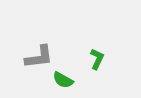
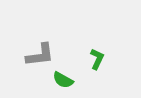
gray L-shape: moved 1 px right, 2 px up
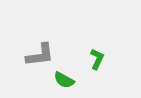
green semicircle: moved 1 px right
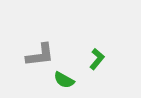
green L-shape: rotated 15 degrees clockwise
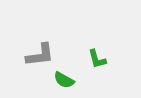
green L-shape: rotated 125 degrees clockwise
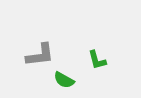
green L-shape: moved 1 px down
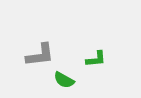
green L-shape: moved 1 px left, 1 px up; rotated 80 degrees counterclockwise
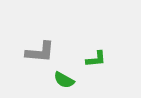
gray L-shape: moved 3 px up; rotated 12 degrees clockwise
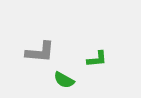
green L-shape: moved 1 px right
